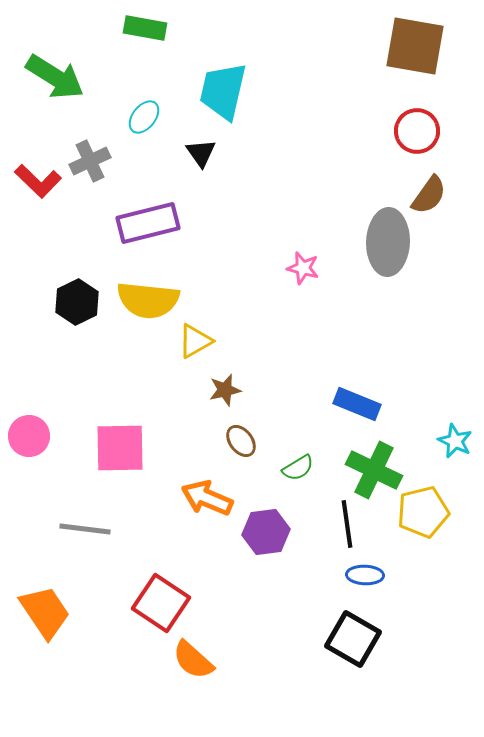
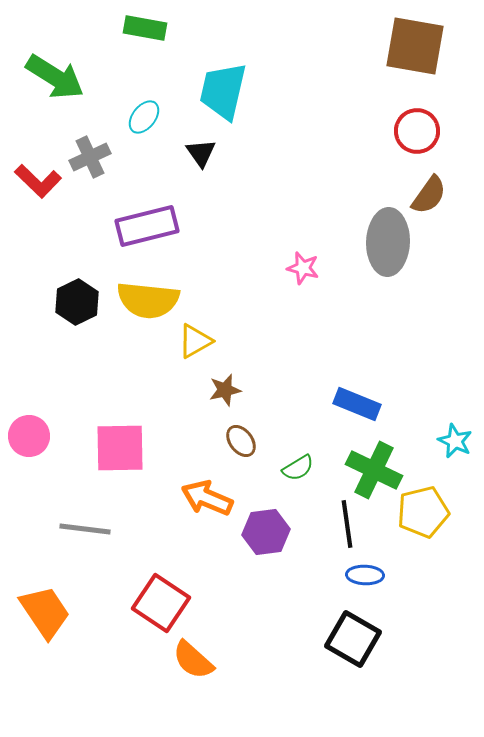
gray cross: moved 4 px up
purple rectangle: moved 1 px left, 3 px down
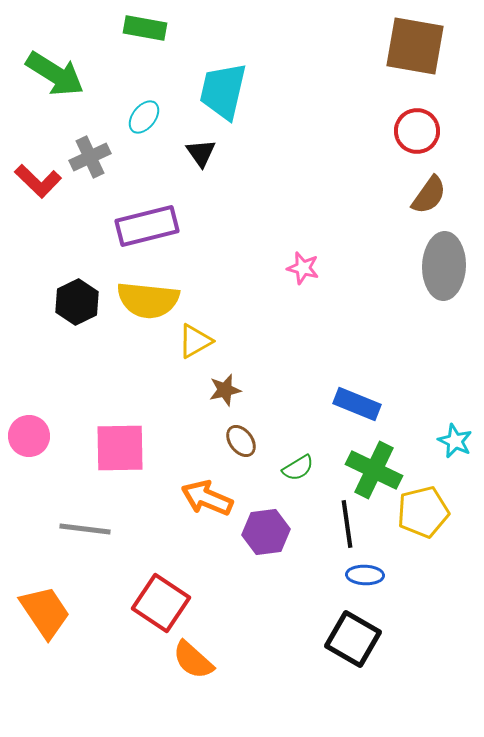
green arrow: moved 3 px up
gray ellipse: moved 56 px right, 24 px down
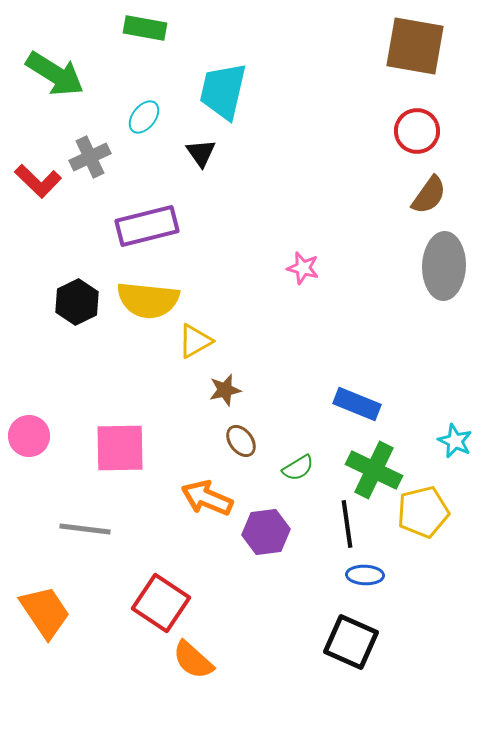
black square: moved 2 px left, 3 px down; rotated 6 degrees counterclockwise
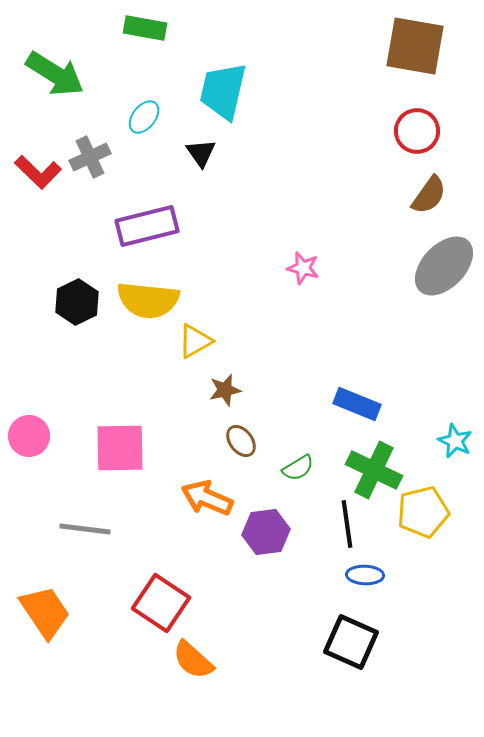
red L-shape: moved 9 px up
gray ellipse: rotated 42 degrees clockwise
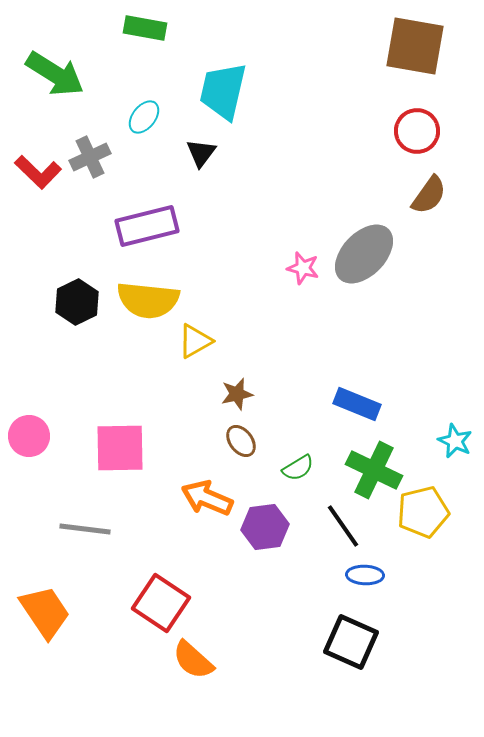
black triangle: rotated 12 degrees clockwise
gray ellipse: moved 80 px left, 12 px up
brown star: moved 12 px right, 4 px down
black line: moved 4 px left, 2 px down; rotated 27 degrees counterclockwise
purple hexagon: moved 1 px left, 5 px up
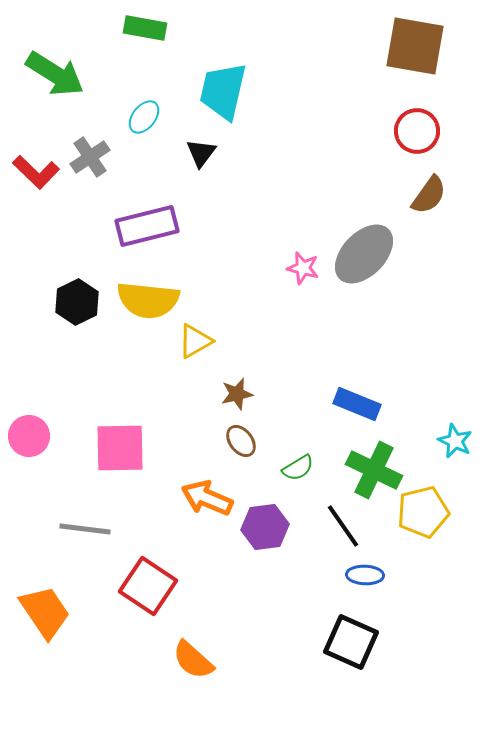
gray cross: rotated 9 degrees counterclockwise
red L-shape: moved 2 px left
red square: moved 13 px left, 17 px up
